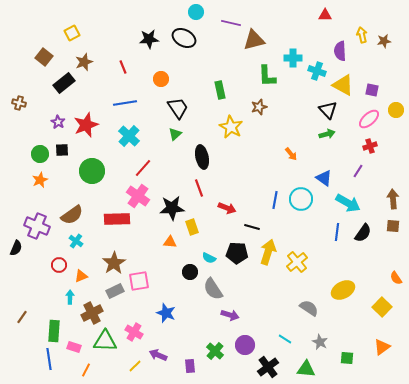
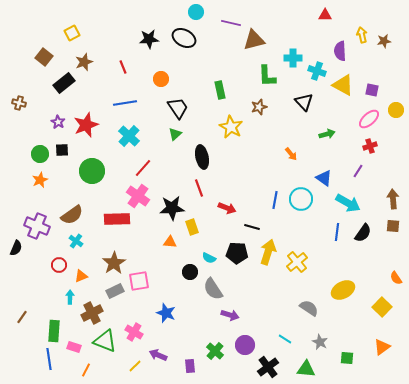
black triangle at (328, 110): moved 24 px left, 8 px up
green triangle at (105, 341): rotated 20 degrees clockwise
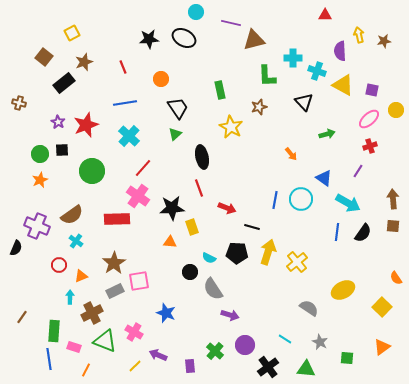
yellow arrow at (362, 35): moved 3 px left
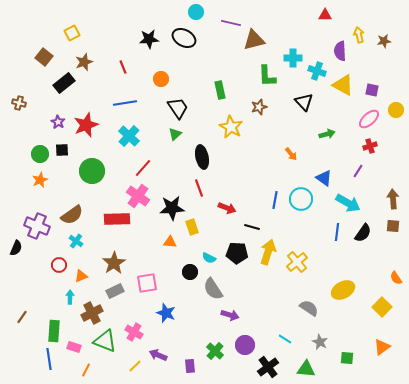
pink square at (139, 281): moved 8 px right, 2 px down
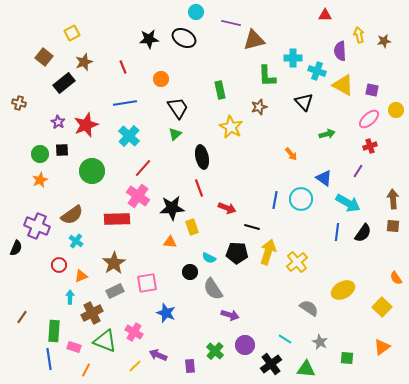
black cross at (268, 367): moved 3 px right, 3 px up
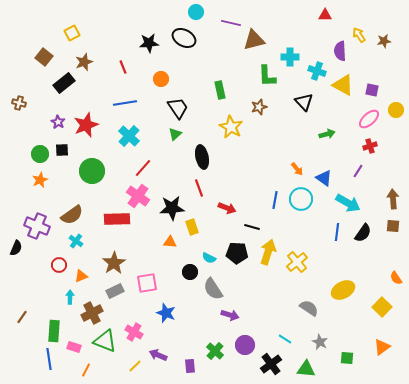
yellow arrow at (359, 35): rotated 21 degrees counterclockwise
black star at (149, 39): moved 4 px down
cyan cross at (293, 58): moved 3 px left, 1 px up
orange arrow at (291, 154): moved 6 px right, 15 px down
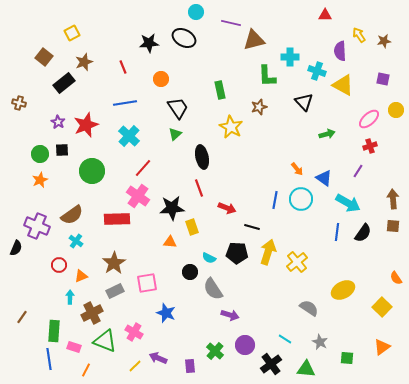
purple square at (372, 90): moved 11 px right, 11 px up
purple arrow at (158, 355): moved 3 px down
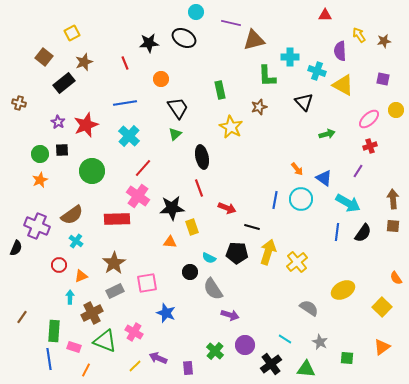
red line at (123, 67): moved 2 px right, 4 px up
purple rectangle at (190, 366): moved 2 px left, 2 px down
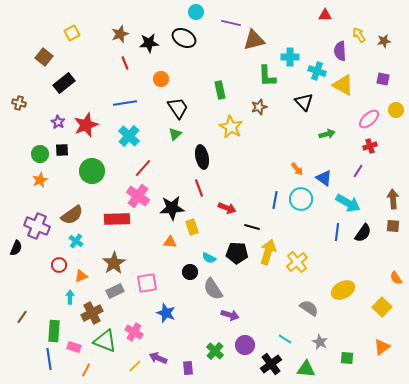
brown star at (84, 62): moved 36 px right, 28 px up
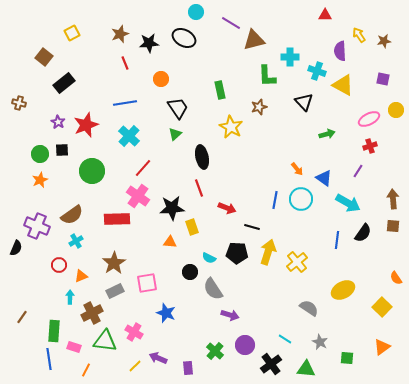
purple line at (231, 23): rotated 18 degrees clockwise
pink ellipse at (369, 119): rotated 15 degrees clockwise
blue line at (337, 232): moved 8 px down
cyan cross at (76, 241): rotated 24 degrees clockwise
green triangle at (105, 341): rotated 15 degrees counterclockwise
